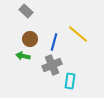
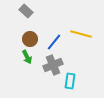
yellow line: moved 3 px right; rotated 25 degrees counterclockwise
blue line: rotated 24 degrees clockwise
green arrow: moved 4 px right, 1 px down; rotated 128 degrees counterclockwise
gray cross: moved 1 px right
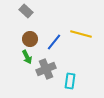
gray cross: moved 7 px left, 4 px down
